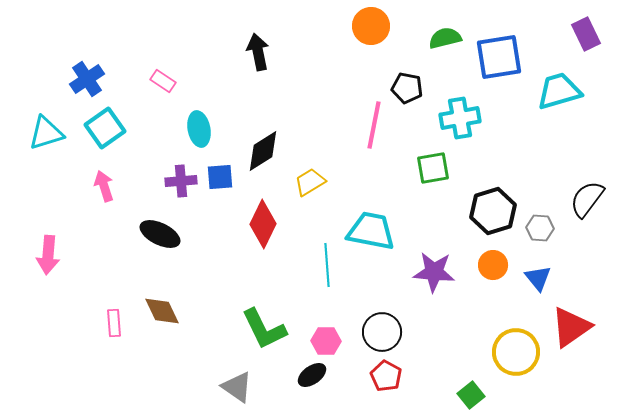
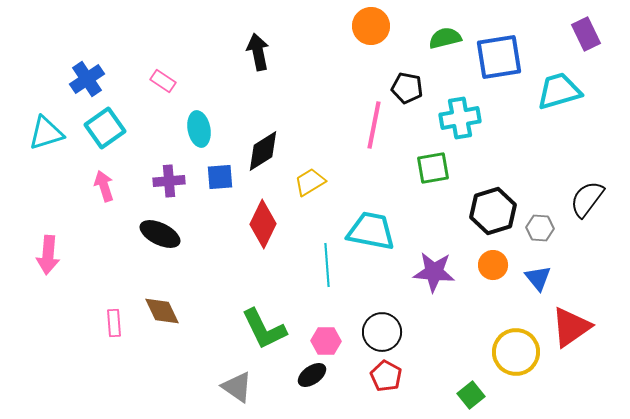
purple cross at (181, 181): moved 12 px left
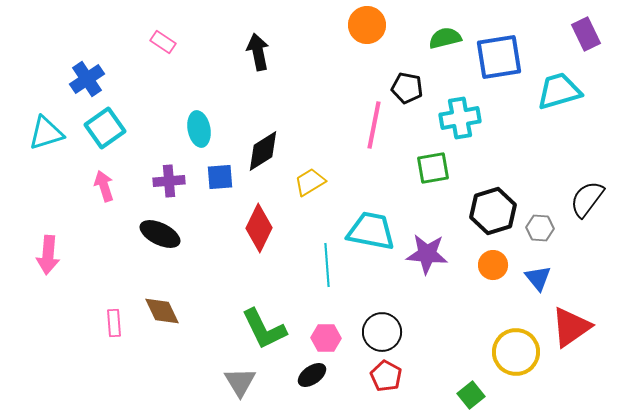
orange circle at (371, 26): moved 4 px left, 1 px up
pink rectangle at (163, 81): moved 39 px up
red diamond at (263, 224): moved 4 px left, 4 px down
purple star at (434, 272): moved 7 px left, 18 px up
pink hexagon at (326, 341): moved 3 px up
gray triangle at (237, 387): moved 3 px right, 5 px up; rotated 24 degrees clockwise
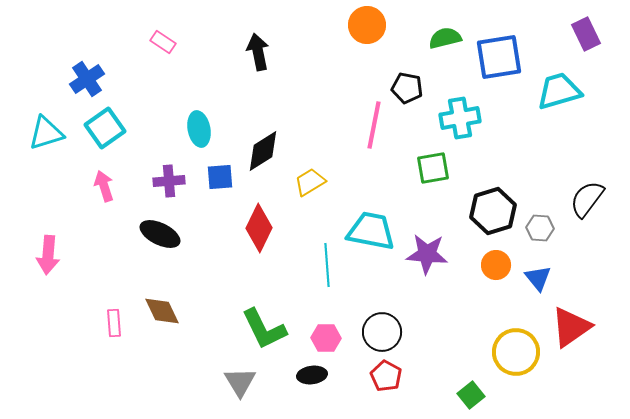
orange circle at (493, 265): moved 3 px right
black ellipse at (312, 375): rotated 28 degrees clockwise
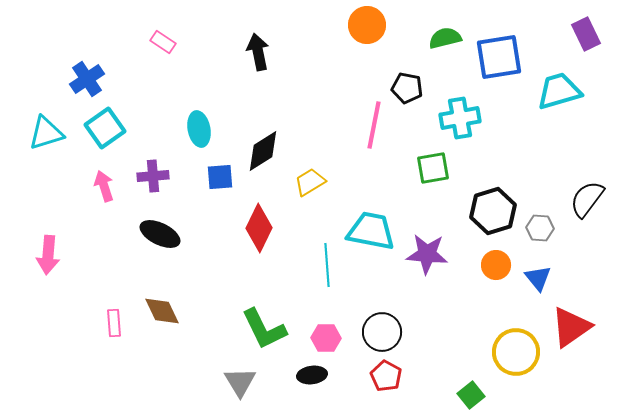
purple cross at (169, 181): moved 16 px left, 5 px up
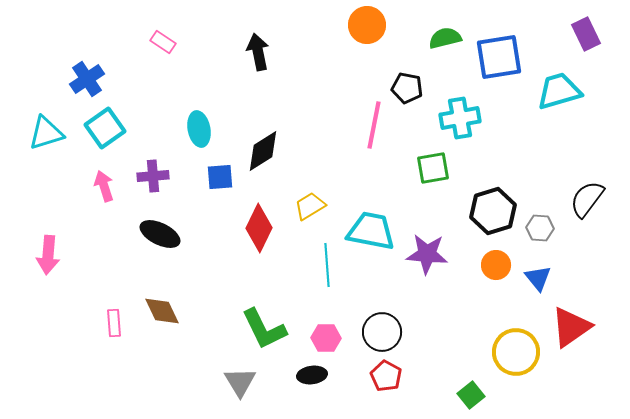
yellow trapezoid at (310, 182): moved 24 px down
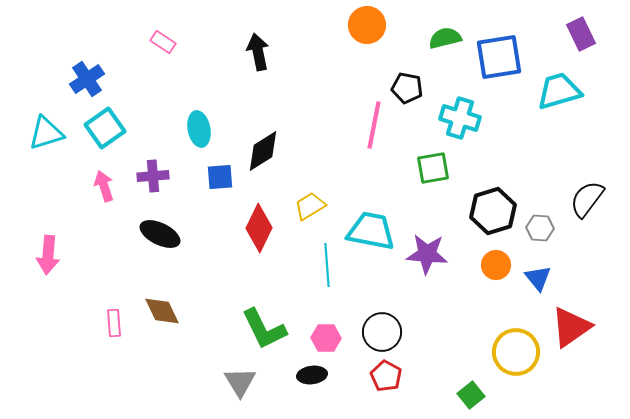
purple rectangle at (586, 34): moved 5 px left
cyan cross at (460, 118): rotated 27 degrees clockwise
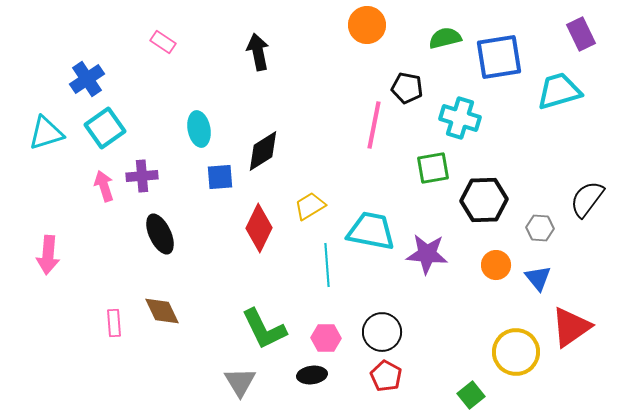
purple cross at (153, 176): moved 11 px left
black hexagon at (493, 211): moved 9 px left, 11 px up; rotated 15 degrees clockwise
black ellipse at (160, 234): rotated 39 degrees clockwise
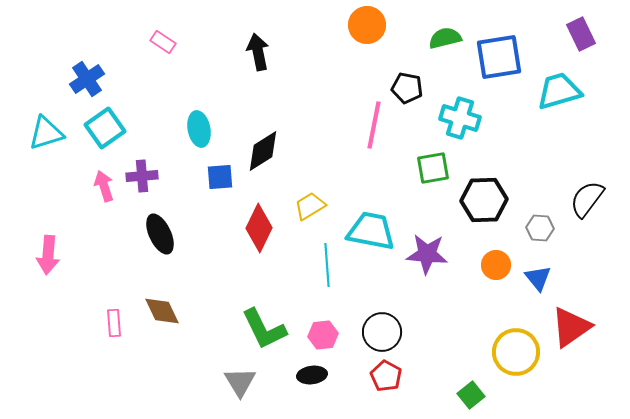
pink hexagon at (326, 338): moved 3 px left, 3 px up; rotated 8 degrees counterclockwise
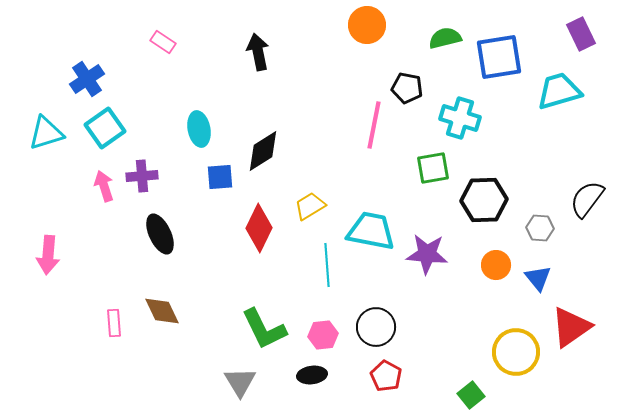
black circle at (382, 332): moved 6 px left, 5 px up
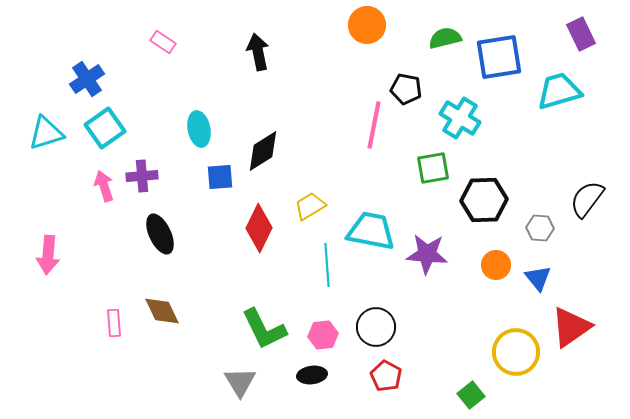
black pentagon at (407, 88): moved 1 px left, 1 px down
cyan cross at (460, 118): rotated 15 degrees clockwise
